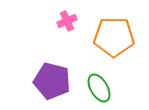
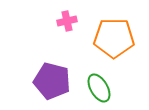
pink cross: rotated 12 degrees clockwise
orange pentagon: moved 1 px down
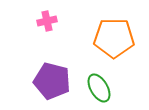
pink cross: moved 20 px left
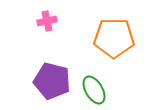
green ellipse: moved 5 px left, 2 px down
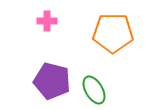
pink cross: rotated 12 degrees clockwise
orange pentagon: moved 1 px left, 5 px up
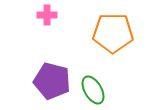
pink cross: moved 6 px up
green ellipse: moved 1 px left
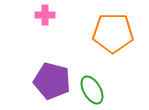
pink cross: moved 2 px left
green ellipse: moved 1 px left
